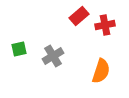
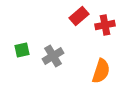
green square: moved 3 px right, 1 px down
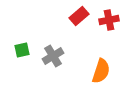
red cross: moved 4 px right, 5 px up
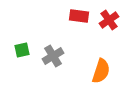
red rectangle: rotated 48 degrees clockwise
red cross: rotated 24 degrees counterclockwise
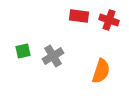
red cross: rotated 36 degrees counterclockwise
green square: moved 1 px right, 1 px down
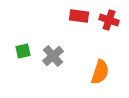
gray cross: rotated 10 degrees counterclockwise
orange semicircle: moved 1 px left, 1 px down
